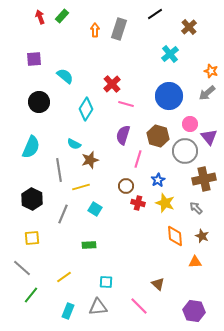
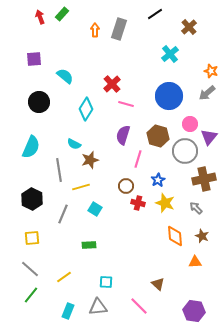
green rectangle at (62, 16): moved 2 px up
purple triangle at (209, 137): rotated 18 degrees clockwise
gray line at (22, 268): moved 8 px right, 1 px down
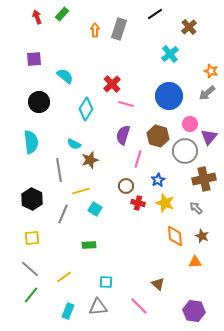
red arrow at (40, 17): moved 3 px left
cyan semicircle at (31, 147): moved 5 px up; rotated 30 degrees counterclockwise
yellow line at (81, 187): moved 4 px down
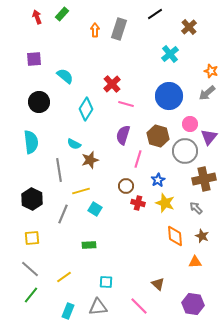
purple hexagon at (194, 311): moved 1 px left, 7 px up
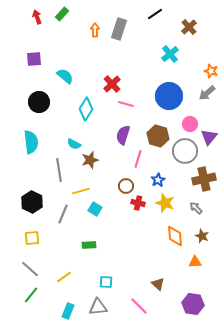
black hexagon at (32, 199): moved 3 px down
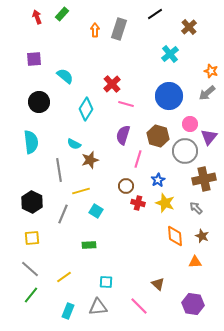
cyan square at (95, 209): moved 1 px right, 2 px down
